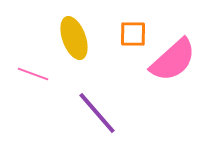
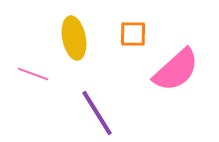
yellow ellipse: rotated 9 degrees clockwise
pink semicircle: moved 3 px right, 10 px down
purple line: rotated 9 degrees clockwise
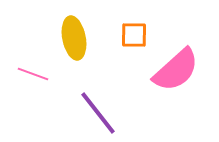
orange square: moved 1 px right, 1 px down
purple line: moved 1 px right; rotated 6 degrees counterclockwise
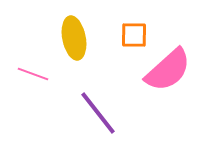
pink semicircle: moved 8 px left
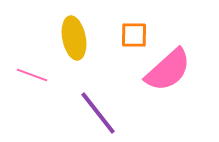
pink line: moved 1 px left, 1 px down
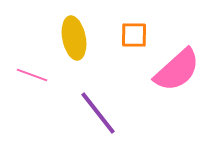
pink semicircle: moved 9 px right
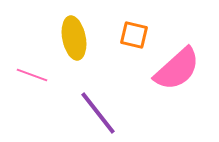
orange square: rotated 12 degrees clockwise
pink semicircle: moved 1 px up
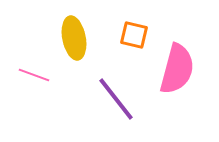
pink semicircle: rotated 33 degrees counterclockwise
pink line: moved 2 px right
purple line: moved 18 px right, 14 px up
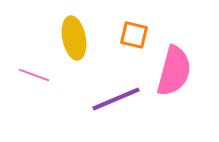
pink semicircle: moved 3 px left, 2 px down
purple line: rotated 75 degrees counterclockwise
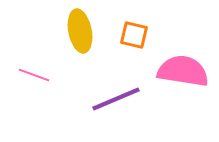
yellow ellipse: moved 6 px right, 7 px up
pink semicircle: moved 9 px right; rotated 96 degrees counterclockwise
